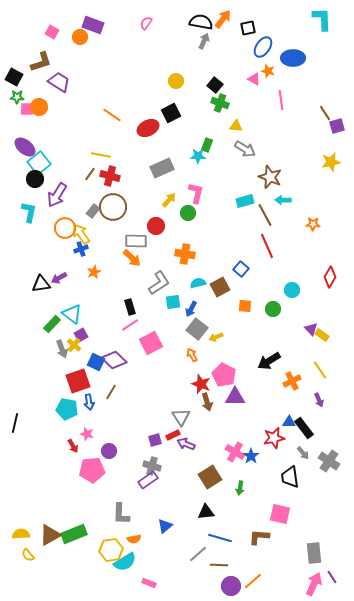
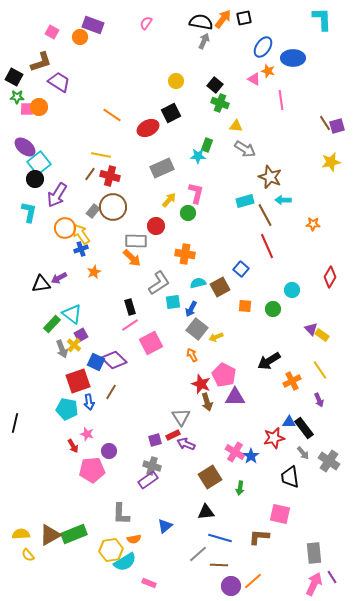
black square at (248, 28): moved 4 px left, 10 px up
brown line at (325, 113): moved 10 px down
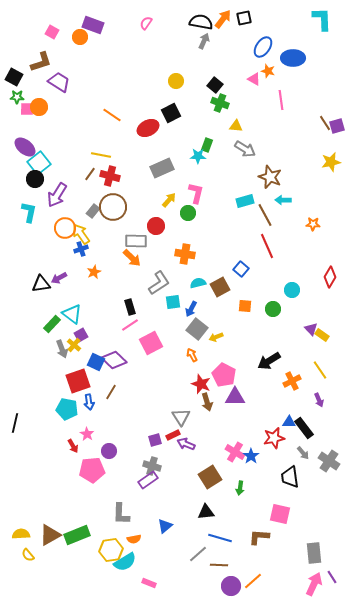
pink star at (87, 434): rotated 16 degrees clockwise
green rectangle at (74, 534): moved 3 px right, 1 px down
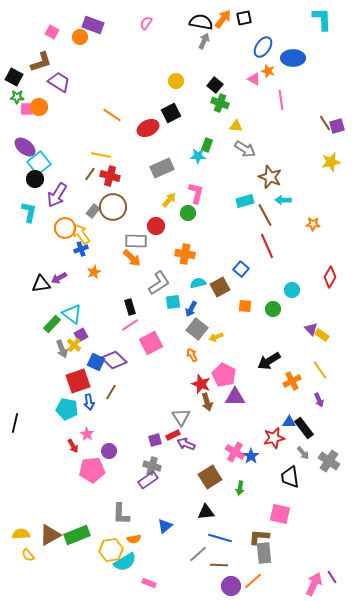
gray rectangle at (314, 553): moved 50 px left
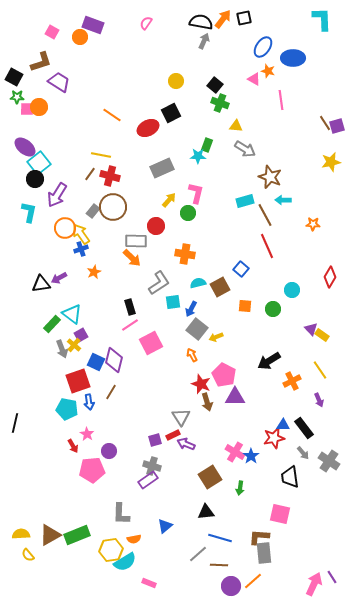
purple diamond at (114, 360): rotated 60 degrees clockwise
blue triangle at (289, 422): moved 6 px left, 3 px down
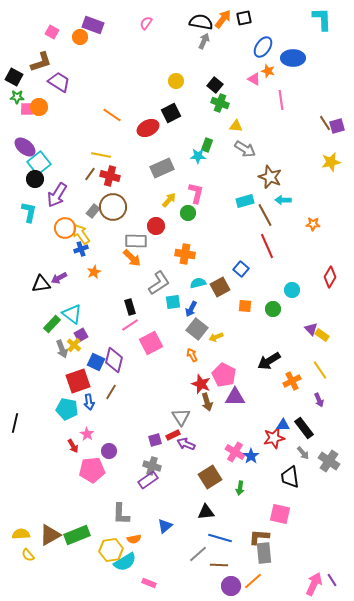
purple line at (332, 577): moved 3 px down
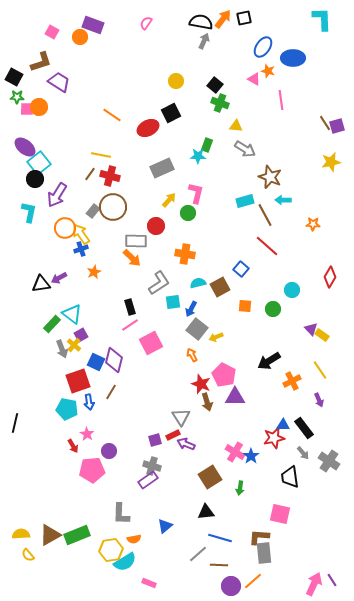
red line at (267, 246): rotated 25 degrees counterclockwise
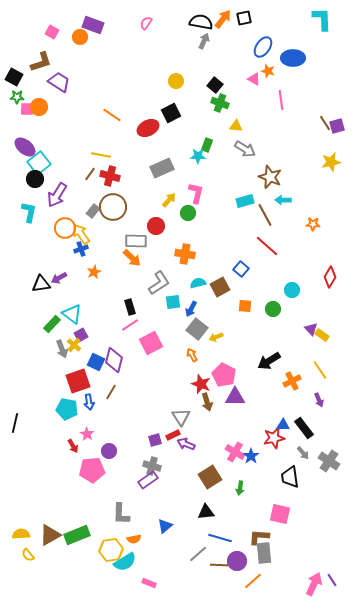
purple circle at (231, 586): moved 6 px right, 25 px up
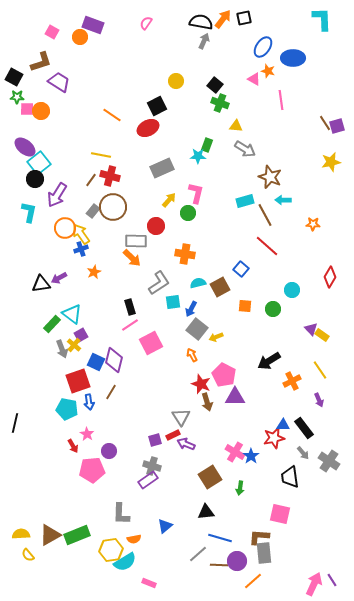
orange circle at (39, 107): moved 2 px right, 4 px down
black square at (171, 113): moved 14 px left, 7 px up
brown line at (90, 174): moved 1 px right, 6 px down
